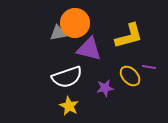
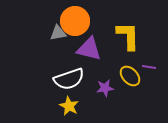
orange circle: moved 2 px up
yellow L-shape: moved 1 px left; rotated 76 degrees counterclockwise
white semicircle: moved 2 px right, 2 px down
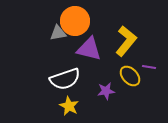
yellow L-shape: moved 2 px left, 5 px down; rotated 40 degrees clockwise
white semicircle: moved 4 px left
purple star: moved 1 px right, 3 px down
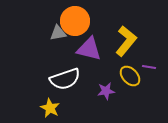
yellow star: moved 19 px left, 2 px down
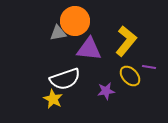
purple triangle: rotated 8 degrees counterclockwise
yellow star: moved 3 px right, 9 px up
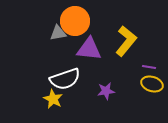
yellow ellipse: moved 22 px right, 8 px down; rotated 30 degrees counterclockwise
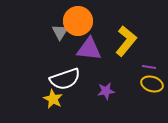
orange circle: moved 3 px right
gray triangle: moved 2 px right, 1 px up; rotated 48 degrees counterclockwise
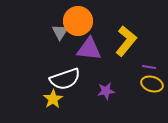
yellow star: rotated 12 degrees clockwise
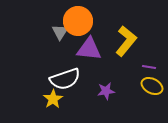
yellow ellipse: moved 2 px down; rotated 10 degrees clockwise
